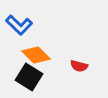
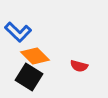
blue L-shape: moved 1 px left, 7 px down
orange diamond: moved 1 px left, 1 px down
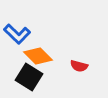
blue L-shape: moved 1 px left, 2 px down
orange diamond: moved 3 px right
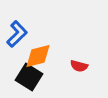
blue L-shape: rotated 88 degrees counterclockwise
orange diamond: rotated 60 degrees counterclockwise
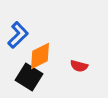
blue L-shape: moved 1 px right, 1 px down
orange diamond: moved 2 px right; rotated 12 degrees counterclockwise
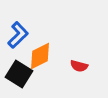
black square: moved 10 px left, 3 px up
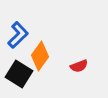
orange diamond: rotated 28 degrees counterclockwise
red semicircle: rotated 36 degrees counterclockwise
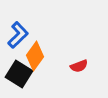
orange diamond: moved 5 px left
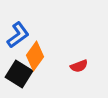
blue L-shape: rotated 8 degrees clockwise
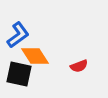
orange diamond: rotated 68 degrees counterclockwise
black square: rotated 20 degrees counterclockwise
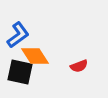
black square: moved 1 px right, 2 px up
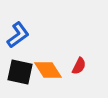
orange diamond: moved 13 px right, 14 px down
red semicircle: rotated 42 degrees counterclockwise
